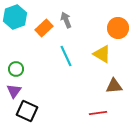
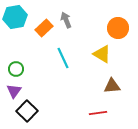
cyan hexagon: rotated 10 degrees clockwise
cyan line: moved 3 px left, 2 px down
brown triangle: moved 2 px left
black square: rotated 20 degrees clockwise
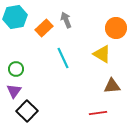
orange circle: moved 2 px left
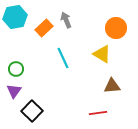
black square: moved 5 px right
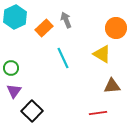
cyan hexagon: rotated 15 degrees counterclockwise
green circle: moved 5 px left, 1 px up
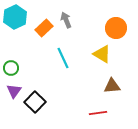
black square: moved 3 px right, 9 px up
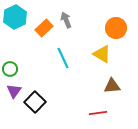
green circle: moved 1 px left, 1 px down
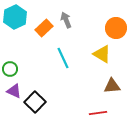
purple triangle: rotated 42 degrees counterclockwise
